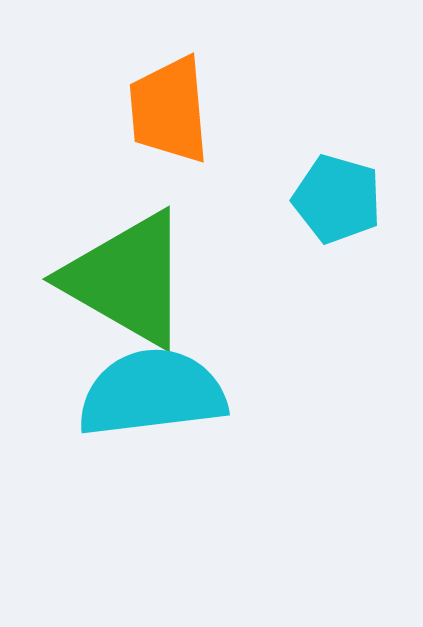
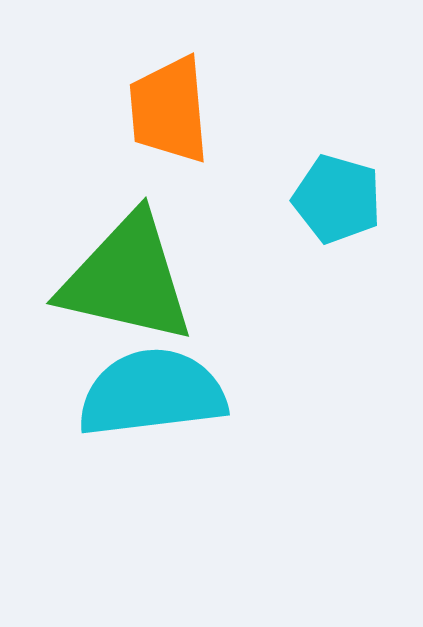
green triangle: rotated 17 degrees counterclockwise
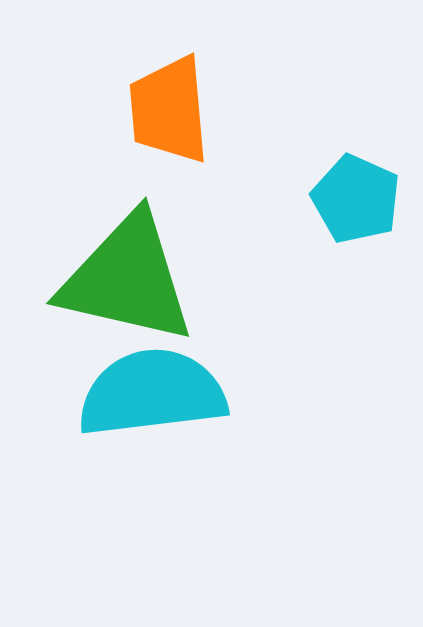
cyan pentagon: moved 19 px right; rotated 8 degrees clockwise
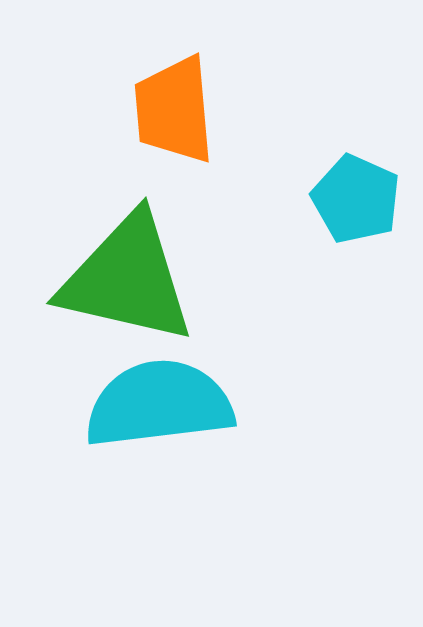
orange trapezoid: moved 5 px right
cyan semicircle: moved 7 px right, 11 px down
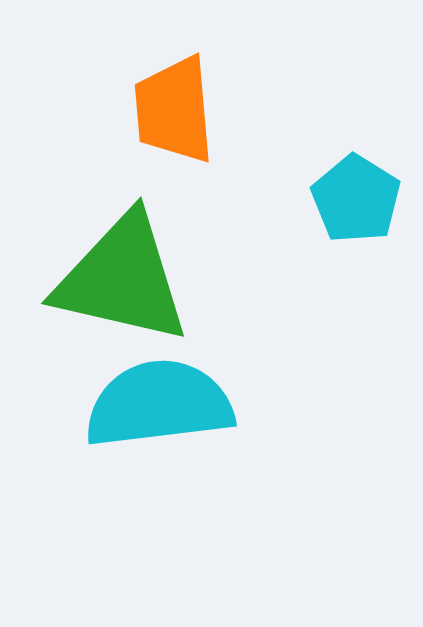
cyan pentagon: rotated 8 degrees clockwise
green triangle: moved 5 px left
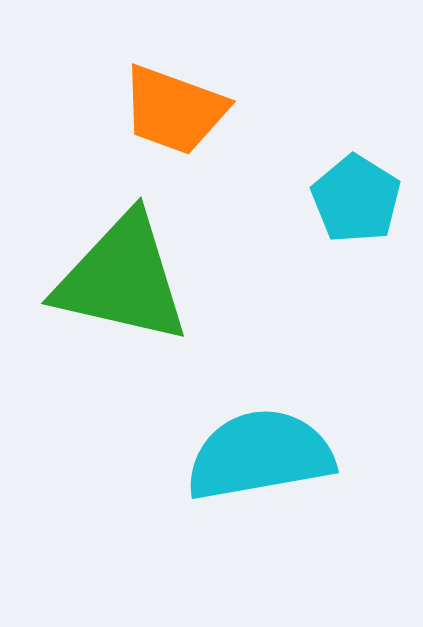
orange trapezoid: rotated 65 degrees counterclockwise
cyan semicircle: moved 101 px right, 51 px down; rotated 3 degrees counterclockwise
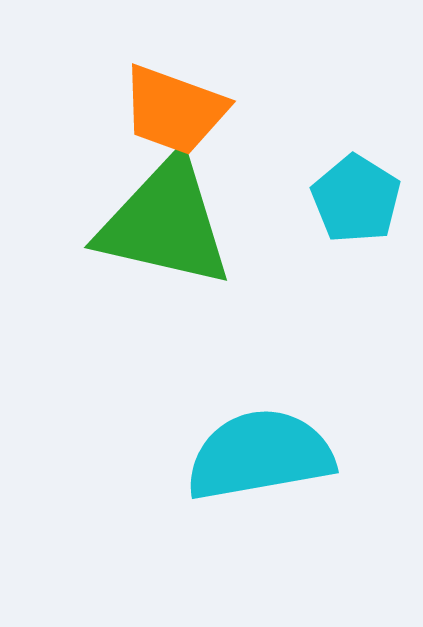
green triangle: moved 43 px right, 56 px up
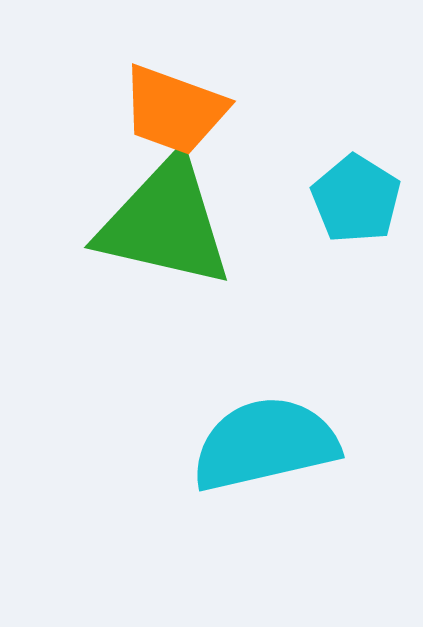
cyan semicircle: moved 5 px right, 11 px up; rotated 3 degrees counterclockwise
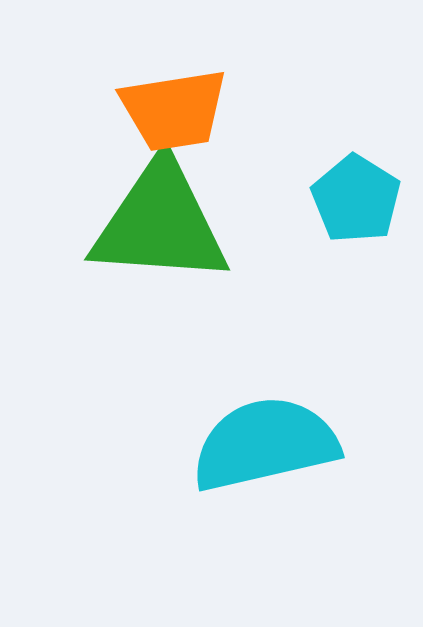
orange trapezoid: rotated 29 degrees counterclockwise
green triangle: moved 5 px left; rotated 9 degrees counterclockwise
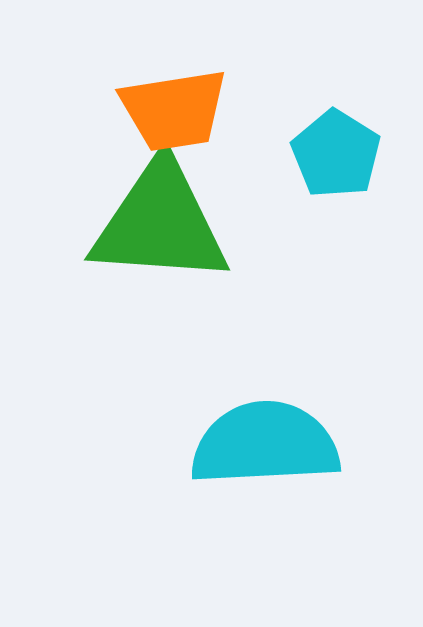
cyan pentagon: moved 20 px left, 45 px up
cyan semicircle: rotated 10 degrees clockwise
